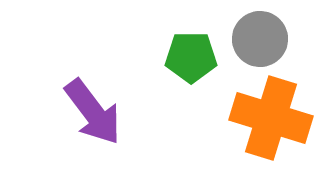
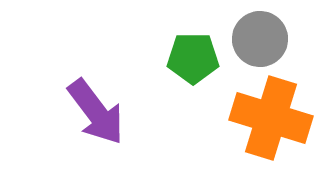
green pentagon: moved 2 px right, 1 px down
purple arrow: moved 3 px right
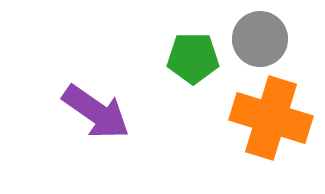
purple arrow: rotated 18 degrees counterclockwise
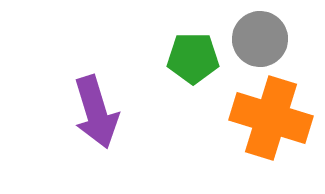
purple arrow: rotated 38 degrees clockwise
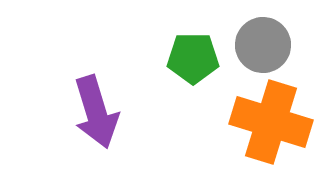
gray circle: moved 3 px right, 6 px down
orange cross: moved 4 px down
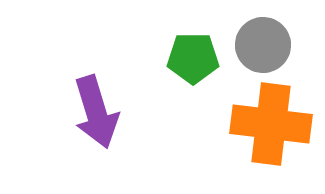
orange cross: moved 2 px down; rotated 10 degrees counterclockwise
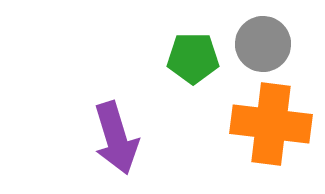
gray circle: moved 1 px up
purple arrow: moved 20 px right, 26 px down
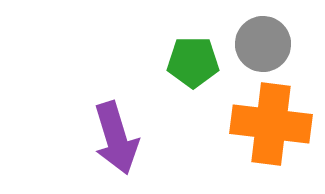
green pentagon: moved 4 px down
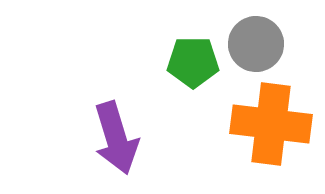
gray circle: moved 7 px left
